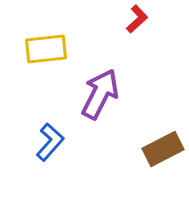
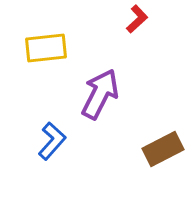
yellow rectangle: moved 1 px up
blue L-shape: moved 2 px right, 1 px up
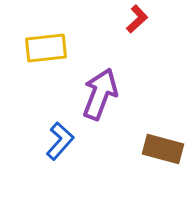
purple arrow: rotated 6 degrees counterclockwise
blue L-shape: moved 8 px right
brown rectangle: rotated 42 degrees clockwise
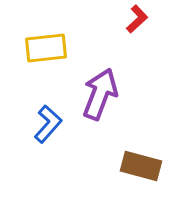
blue L-shape: moved 12 px left, 17 px up
brown rectangle: moved 22 px left, 17 px down
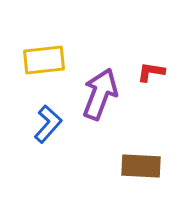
red L-shape: moved 14 px right, 53 px down; rotated 128 degrees counterclockwise
yellow rectangle: moved 2 px left, 12 px down
brown rectangle: rotated 12 degrees counterclockwise
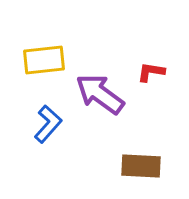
purple arrow: rotated 75 degrees counterclockwise
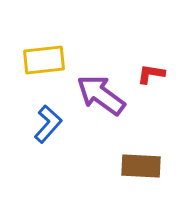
red L-shape: moved 2 px down
purple arrow: moved 1 px right, 1 px down
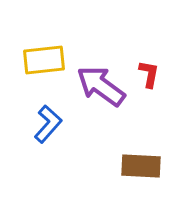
red L-shape: moved 2 px left; rotated 92 degrees clockwise
purple arrow: moved 9 px up
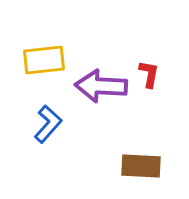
purple arrow: rotated 33 degrees counterclockwise
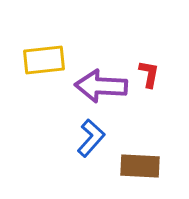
blue L-shape: moved 43 px right, 14 px down
brown rectangle: moved 1 px left
